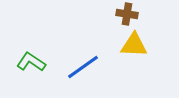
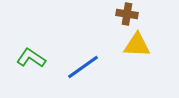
yellow triangle: moved 3 px right
green L-shape: moved 4 px up
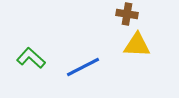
green L-shape: rotated 8 degrees clockwise
blue line: rotated 8 degrees clockwise
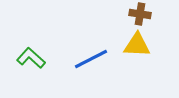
brown cross: moved 13 px right
blue line: moved 8 px right, 8 px up
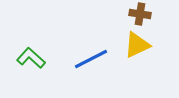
yellow triangle: rotated 28 degrees counterclockwise
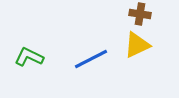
green L-shape: moved 2 px left, 1 px up; rotated 16 degrees counterclockwise
